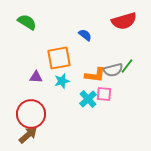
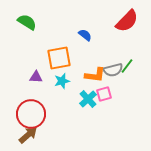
red semicircle: moved 3 px right; rotated 30 degrees counterclockwise
pink square: rotated 21 degrees counterclockwise
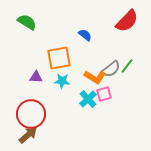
gray semicircle: moved 2 px left, 1 px up; rotated 24 degrees counterclockwise
orange L-shape: moved 2 px down; rotated 25 degrees clockwise
cyan star: rotated 21 degrees clockwise
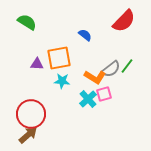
red semicircle: moved 3 px left
purple triangle: moved 1 px right, 13 px up
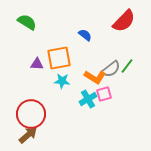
cyan cross: rotated 12 degrees clockwise
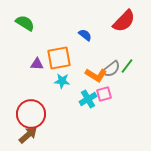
green semicircle: moved 2 px left, 1 px down
orange L-shape: moved 1 px right, 2 px up
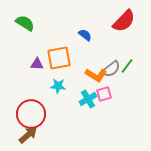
cyan star: moved 4 px left, 5 px down
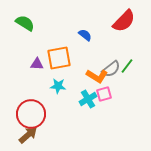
orange L-shape: moved 1 px right, 1 px down
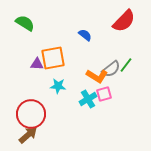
orange square: moved 6 px left
green line: moved 1 px left, 1 px up
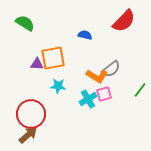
blue semicircle: rotated 24 degrees counterclockwise
green line: moved 14 px right, 25 px down
